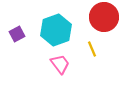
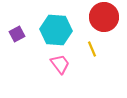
cyan hexagon: rotated 24 degrees clockwise
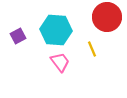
red circle: moved 3 px right
purple square: moved 1 px right, 2 px down
pink trapezoid: moved 2 px up
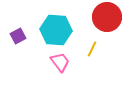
yellow line: rotated 49 degrees clockwise
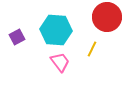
purple square: moved 1 px left, 1 px down
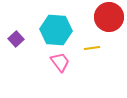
red circle: moved 2 px right
purple square: moved 1 px left, 2 px down; rotated 14 degrees counterclockwise
yellow line: moved 1 px up; rotated 56 degrees clockwise
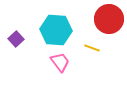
red circle: moved 2 px down
yellow line: rotated 28 degrees clockwise
